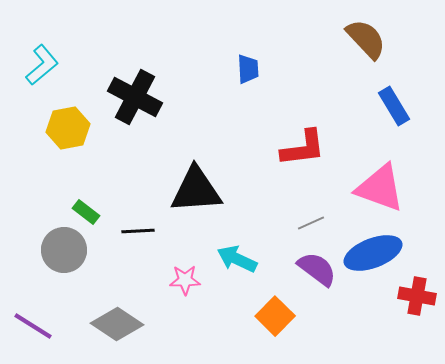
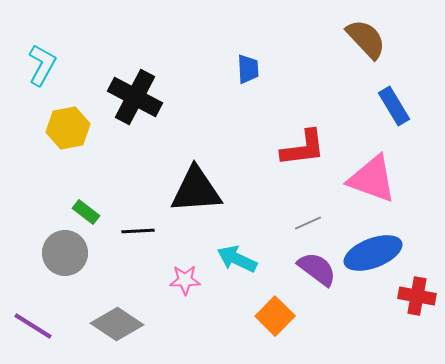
cyan L-shape: rotated 21 degrees counterclockwise
pink triangle: moved 8 px left, 9 px up
gray line: moved 3 px left
gray circle: moved 1 px right, 3 px down
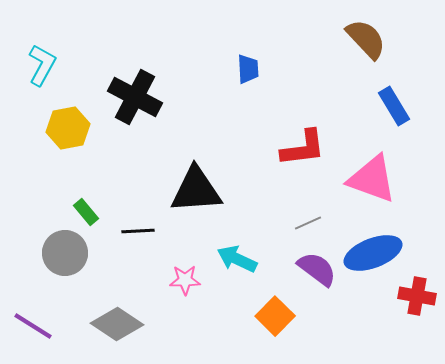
green rectangle: rotated 12 degrees clockwise
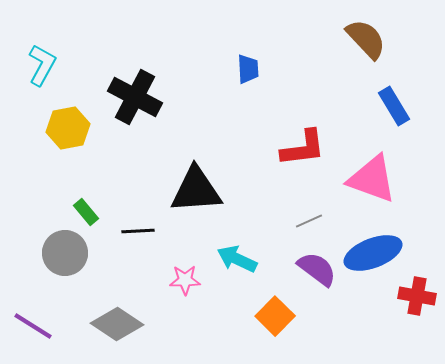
gray line: moved 1 px right, 2 px up
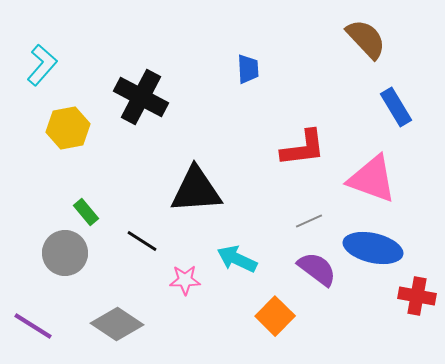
cyan L-shape: rotated 12 degrees clockwise
black cross: moved 6 px right
blue rectangle: moved 2 px right, 1 px down
black line: moved 4 px right, 10 px down; rotated 36 degrees clockwise
blue ellipse: moved 5 px up; rotated 34 degrees clockwise
